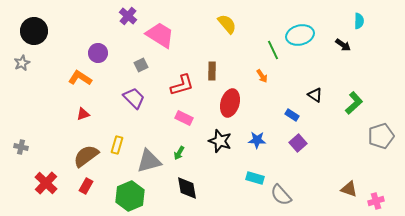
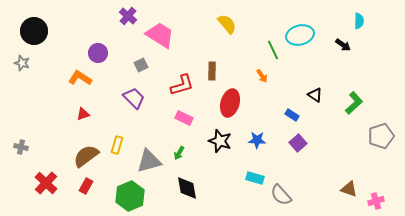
gray star: rotated 28 degrees counterclockwise
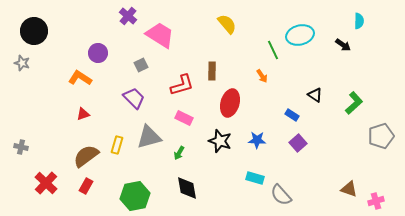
gray triangle: moved 24 px up
green hexagon: moved 5 px right; rotated 12 degrees clockwise
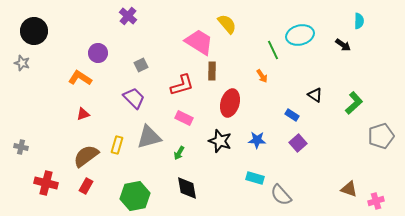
pink trapezoid: moved 39 px right, 7 px down
red cross: rotated 30 degrees counterclockwise
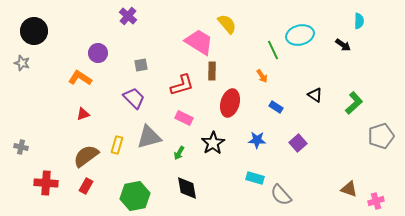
gray square: rotated 16 degrees clockwise
blue rectangle: moved 16 px left, 8 px up
black star: moved 7 px left, 2 px down; rotated 20 degrees clockwise
red cross: rotated 10 degrees counterclockwise
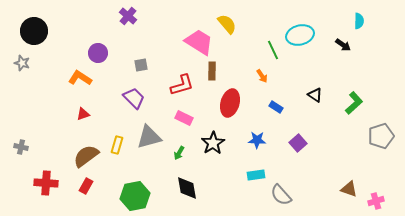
cyan rectangle: moved 1 px right, 3 px up; rotated 24 degrees counterclockwise
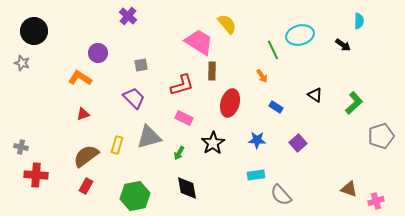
red cross: moved 10 px left, 8 px up
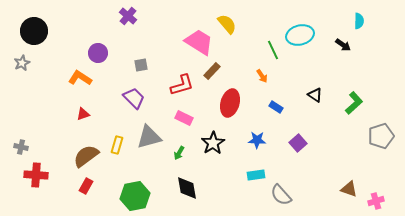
gray star: rotated 28 degrees clockwise
brown rectangle: rotated 42 degrees clockwise
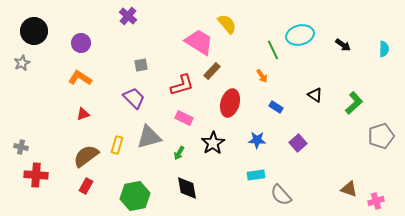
cyan semicircle: moved 25 px right, 28 px down
purple circle: moved 17 px left, 10 px up
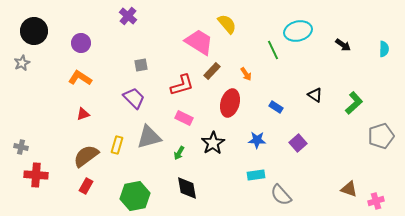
cyan ellipse: moved 2 px left, 4 px up
orange arrow: moved 16 px left, 2 px up
